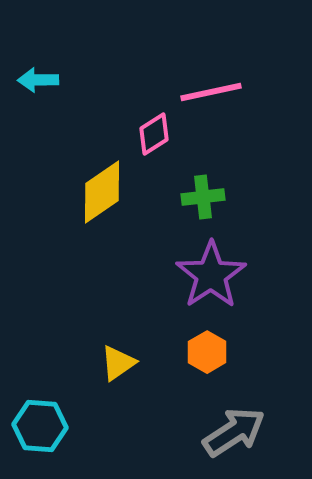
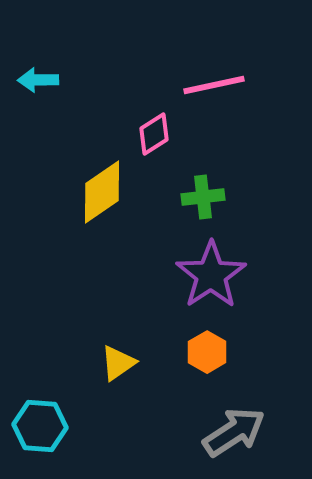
pink line: moved 3 px right, 7 px up
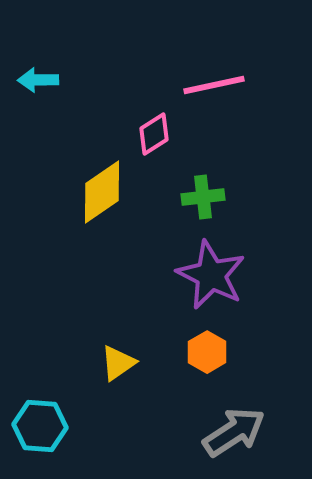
purple star: rotated 12 degrees counterclockwise
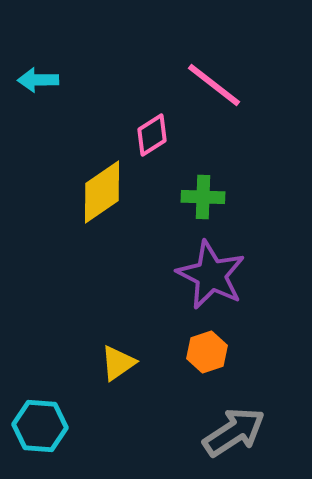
pink line: rotated 50 degrees clockwise
pink diamond: moved 2 px left, 1 px down
green cross: rotated 9 degrees clockwise
orange hexagon: rotated 12 degrees clockwise
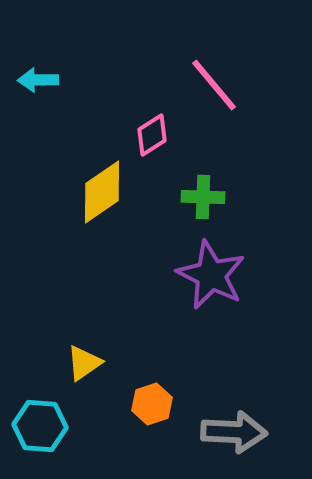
pink line: rotated 12 degrees clockwise
orange hexagon: moved 55 px left, 52 px down
yellow triangle: moved 34 px left
gray arrow: rotated 36 degrees clockwise
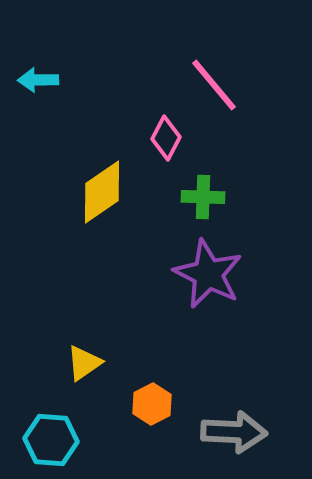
pink diamond: moved 14 px right, 3 px down; rotated 30 degrees counterclockwise
purple star: moved 3 px left, 1 px up
orange hexagon: rotated 9 degrees counterclockwise
cyan hexagon: moved 11 px right, 14 px down
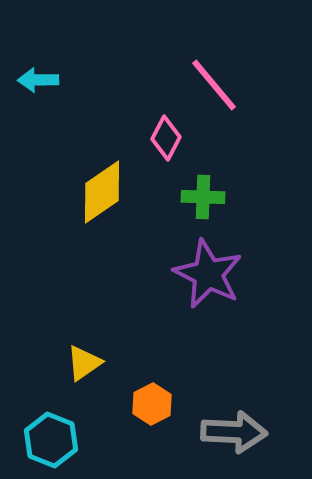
cyan hexagon: rotated 18 degrees clockwise
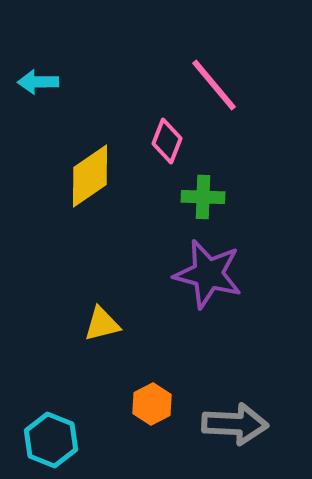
cyan arrow: moved 2 px down
pink diamond: moved 1 px right, 3 px down; rotated 6 degrees counterclockwise
yellow diamond: moved 12 px left, 16 px up
purple star: rotated 12 degrees counterclockwise
yellow triangle: moved 18 px right, 39 px up; rotated 21 degrees clockwise
gray arrow: moved 1 px right, 8 px up
